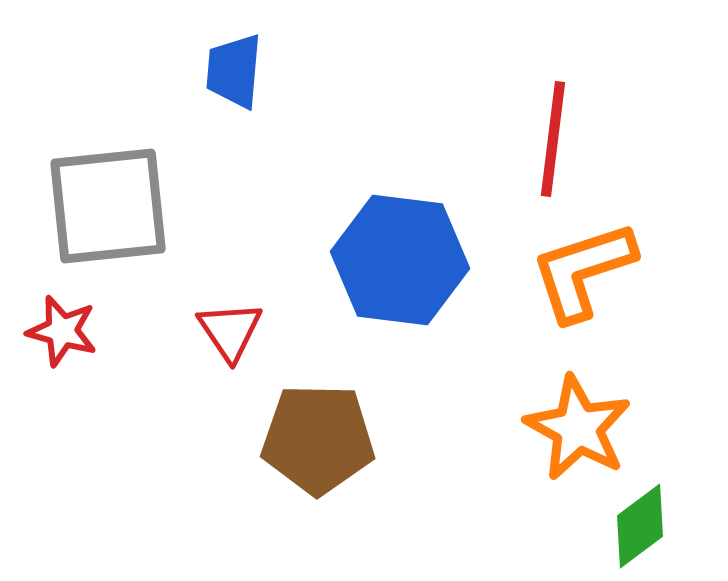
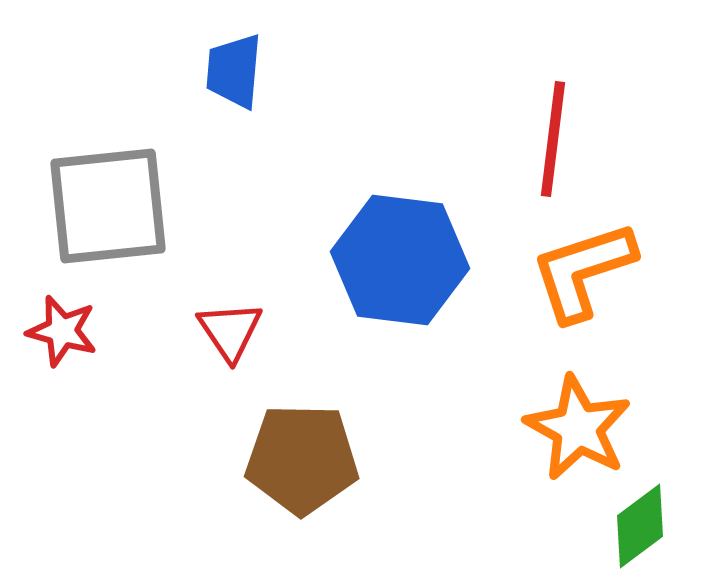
brown pentagon: moved 16 px left, 20 px down
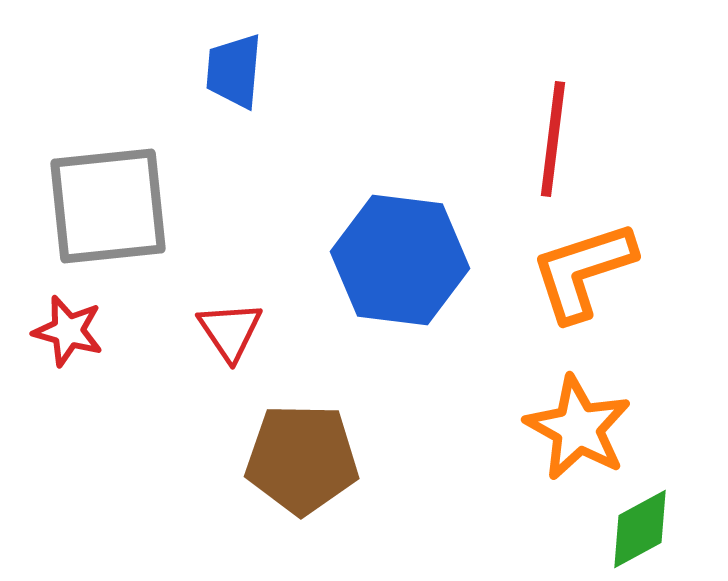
red star: moved 6 px right
green diamond: moved 3 px down; rotated 8 degrees clockwise
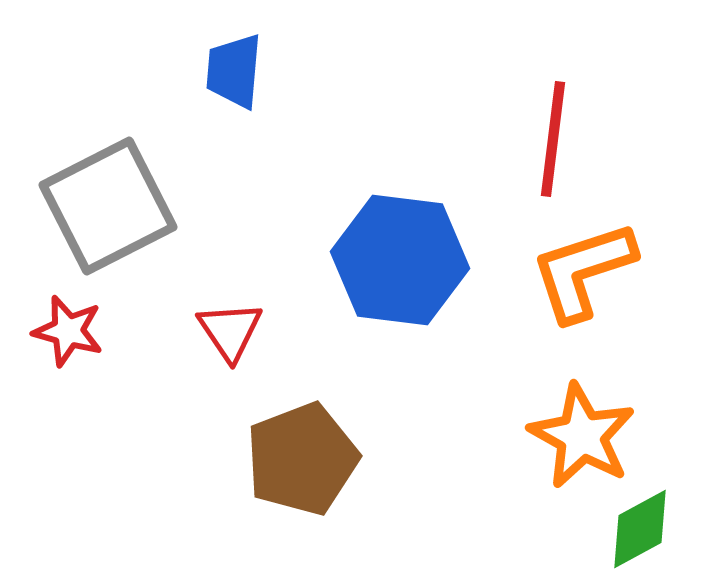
gray square: rotated 21 degrees counterclockwise
orange star: moved 4 px right, 8 px down
brown pentagon: rotated 22 degrees counterclockwise
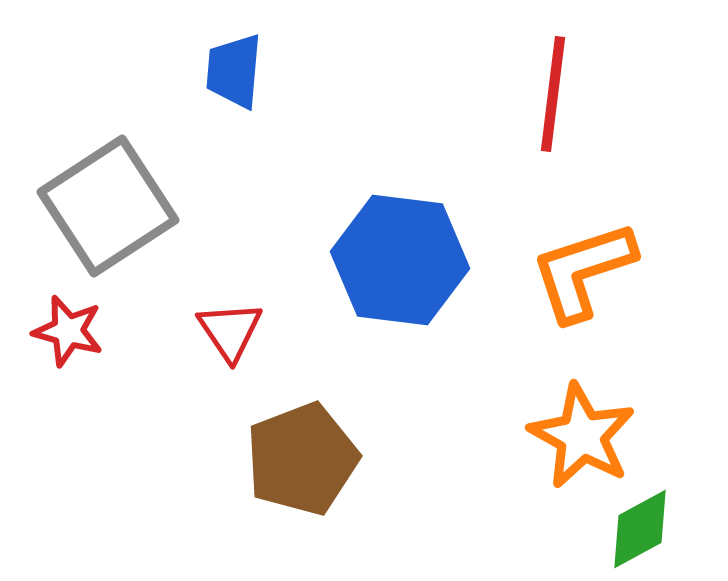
red line: moved 45 px up
gray square: rotated 6 degrees counterclockwise
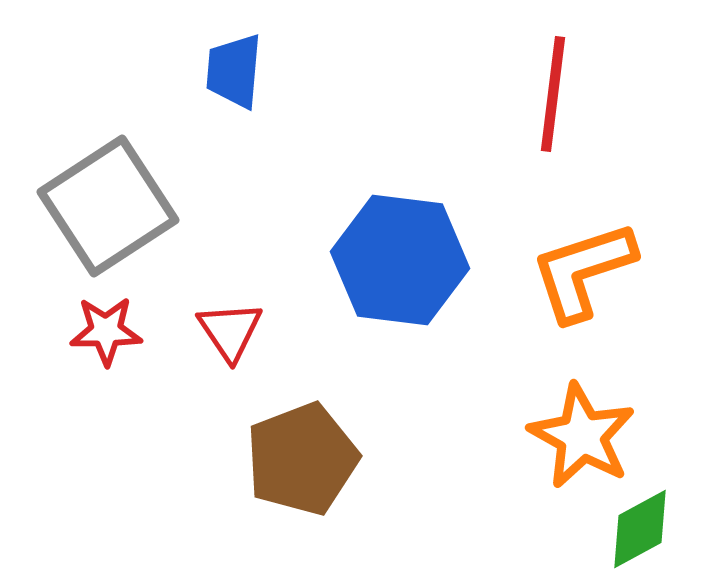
red star: moved 38 px right; rotated 16 degrees counterclockwise
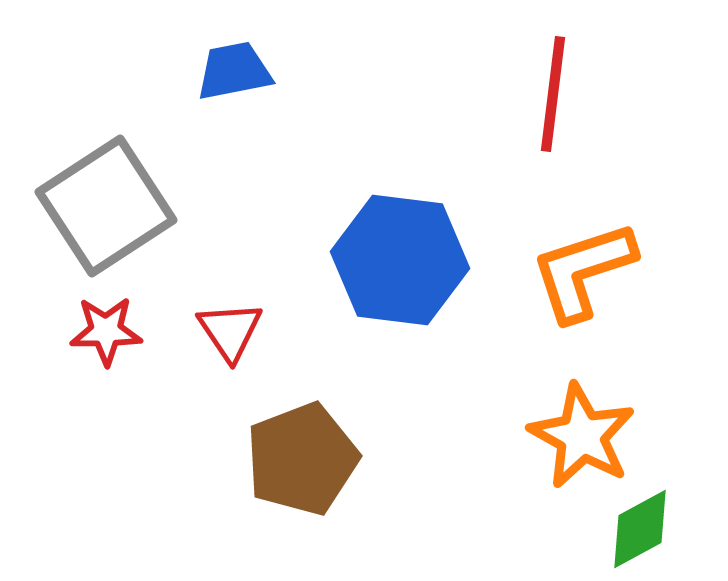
blue trapezoid: rotated 74 degrees clockwise
gray square: moved 2 px left
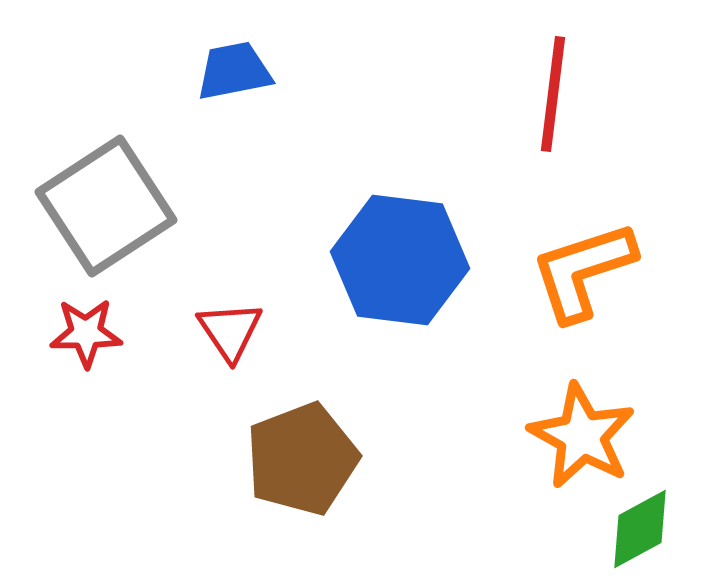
red star: moved 20 px left, 2 px down
